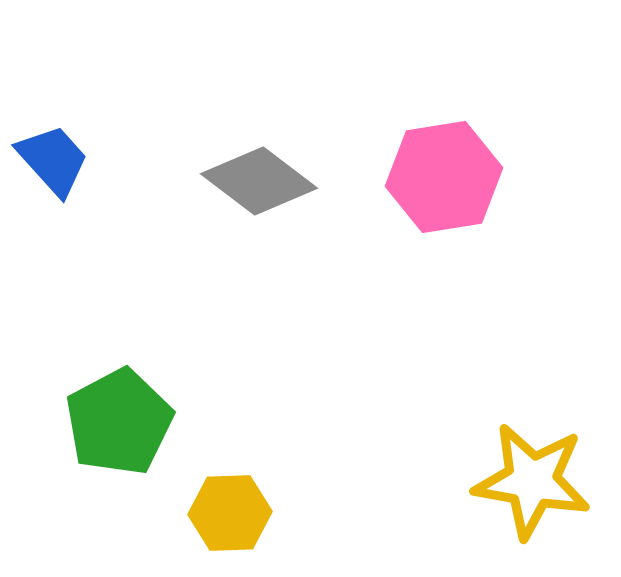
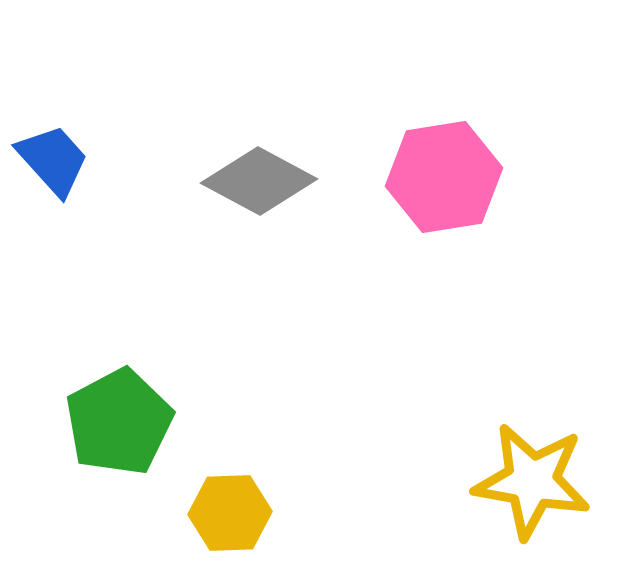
gray diamond: rotated 9 degrees counterclockwise
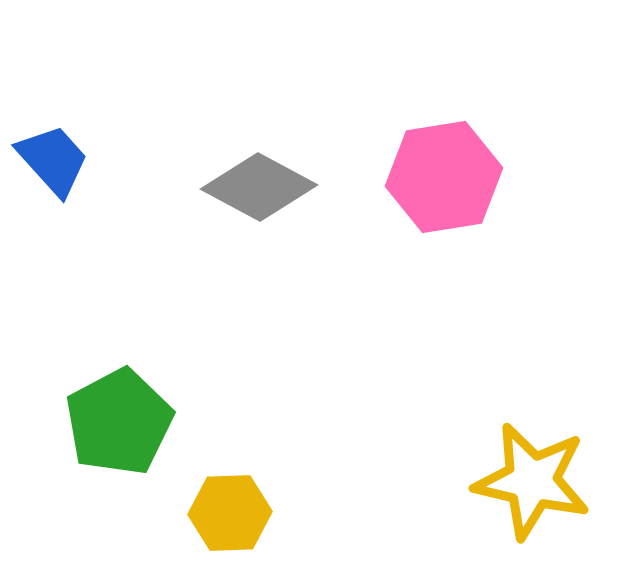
gray diamond: moved 6 px down
yellow star: rotated 3 degrees clockwise
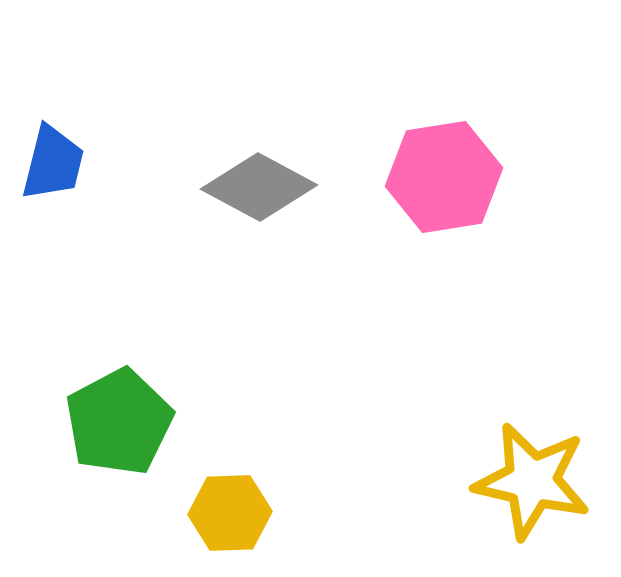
blue trapezoid: moved 3 px down; rotated 56 degrees clockwise
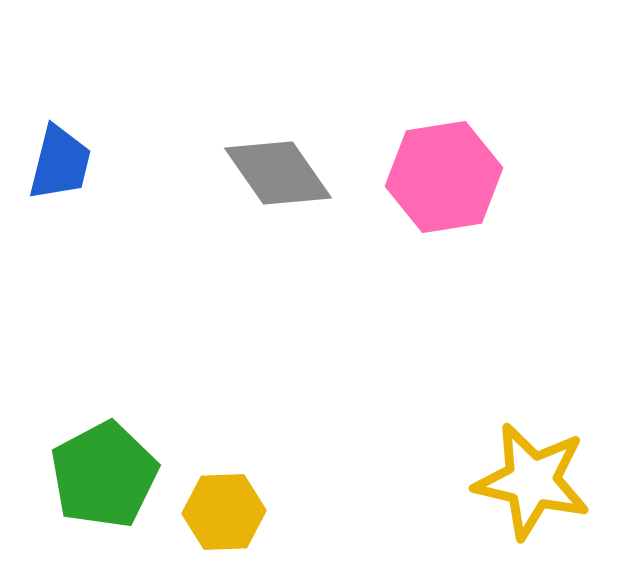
blue trapezoid: moved 7 px right
gray diamond: moved 19 px right, 14 px up; rotated 27 degrees clockwise
green pentagon: moved 15 px left, 53 px down
yellow hexagon: moved 6 px left, 1 px up
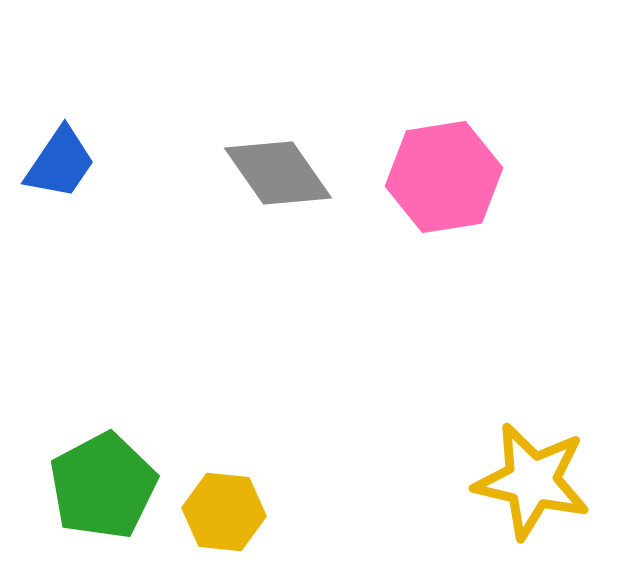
blue trapezoid: rotated 20 degrees clockwise
green pentagon: moved 1 px left, 11 px down
yellow hexagon: rotated 8 degrees clockwise
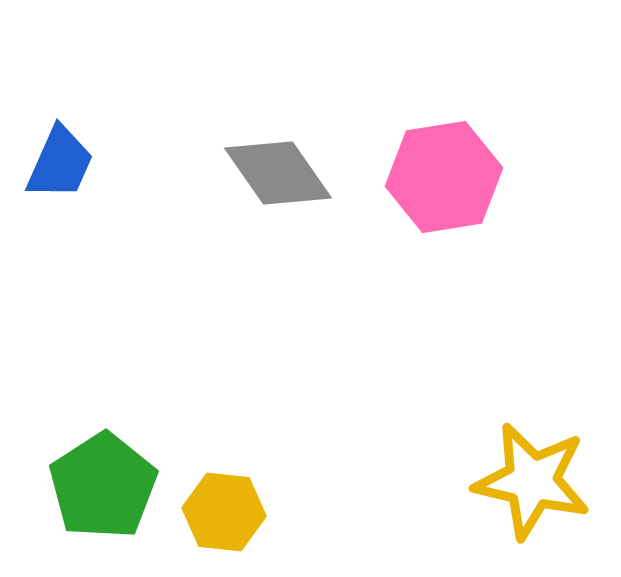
blue trapezoid: rotated 10 degrees counterclockwise
green pentagon: rotated 5 degrees counterclockwise
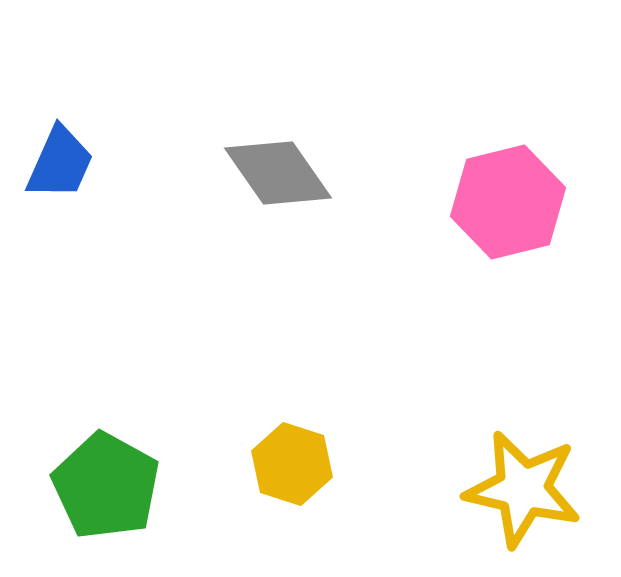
pink hexagon: moved 64 px right, 25 px down; rotated 5 degrees counterclockwise
yellow star: moved 9 px left, 8 px down
green pentagon: moved 3 px right; rotated 10 degrees counterclockwise
yellow hexagon: moved 68 px right, 48 px up; rotated 12 degrees clockwise
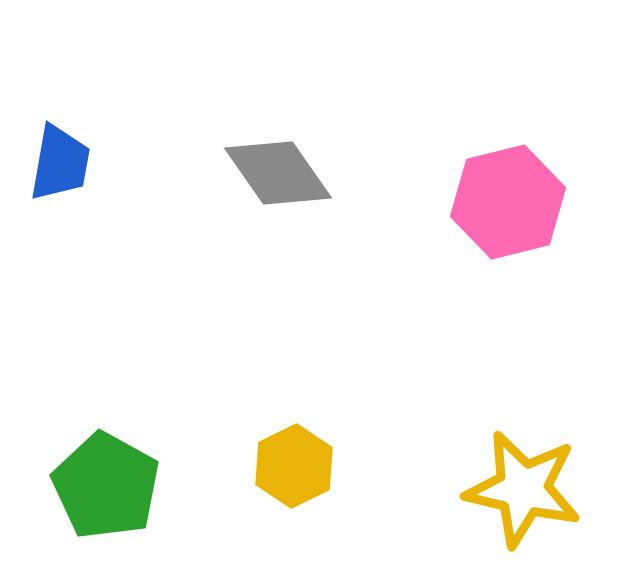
blue trapezoid: rotated 14 degrees counterclockwise
yellow hexagon: moved 2 px right, 2 px down; rotated 16 degrees clockwise
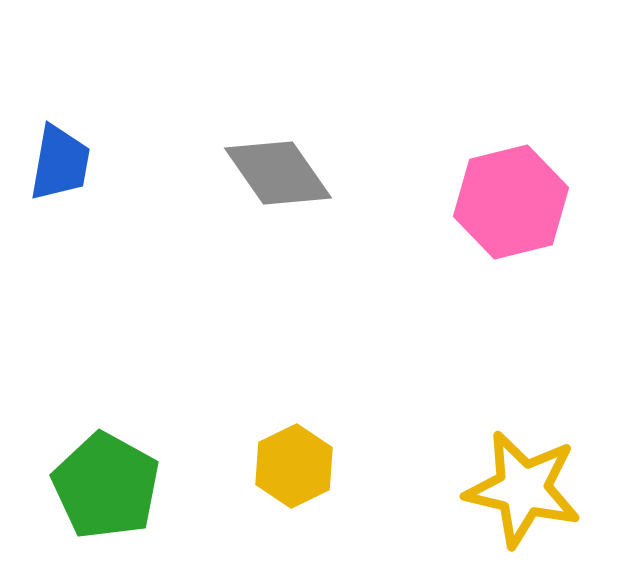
pink hexagon: moved 3 px right
